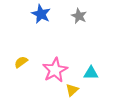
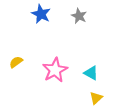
yellow semicircle: moved 5 px left
cyan triangle: rotated 28 degrees clockwise
yellow triangle: moved 24 px right, 8 px down
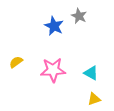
blue star: moved 13 px right, 12 px down
pink star: moved 2 px left; rotated 25 degrees clockwise
yellow triangle: moved 2 px left, 1 px down; rotated 24 degrees clockwise
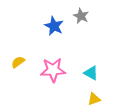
gray star: moved 2 px right
yellow semicircle: moved 2 px right
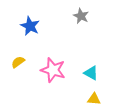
blue star: moved 24 px left
pink star: rotated 20 degrees clockwise
yellow triangle: rotated 24 degrees clockwise
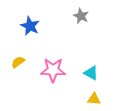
pink star: rotated 15 degrees counterclockwise
